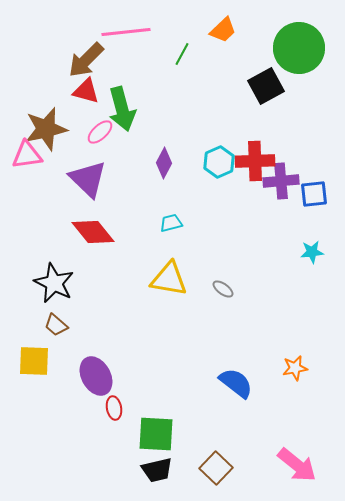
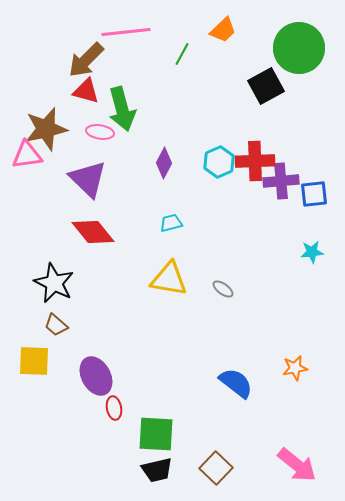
pink ellipse: rotated 52 degrees clockwise
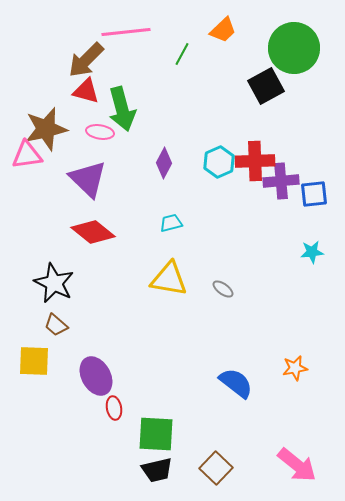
green circle: moved 5 px left
red diamond: rotated 12 degrees counterclockwise
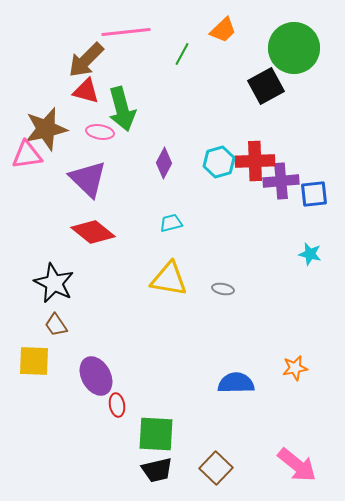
cyan hexagon: rotated 8 degrees clockwise
cyan star: moved 2 px left, 2 px down; rotated 20 degrees clockwise
gray ellipse: rotated 25 degrees counterclockwise
brown trapezoid: rotated 15 degrees clockwise
blue semicircle: rotated 39 degrees counterclockwise
red ellipse: moved 3 px right, 3 px up
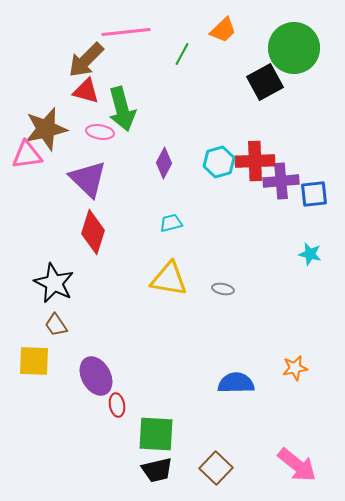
black square: moved 1 px left, 4 px up
red diamond: rotated 69 degrees clockwise
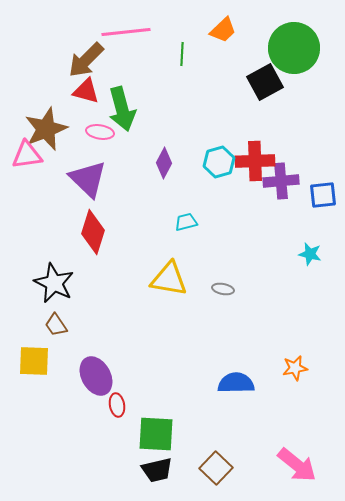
green line: rotated 25 degrees counterclockwise
brown star: rotated 9 degrees counterclockwise
blue square: moved 9 px right, 1 px down
cyan trapezoid: moved 15 px right, 1 px up
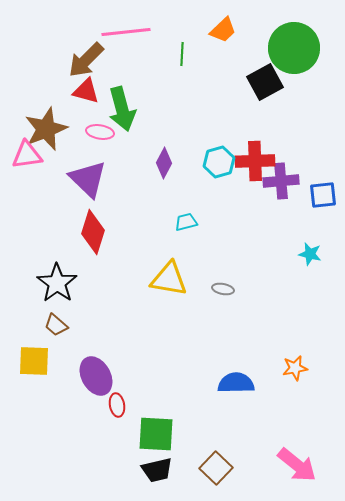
black star: moved 3 px right; rotated 9 degrees clockwise
brown trapezoid: rotated 15 degrees counterclockwise
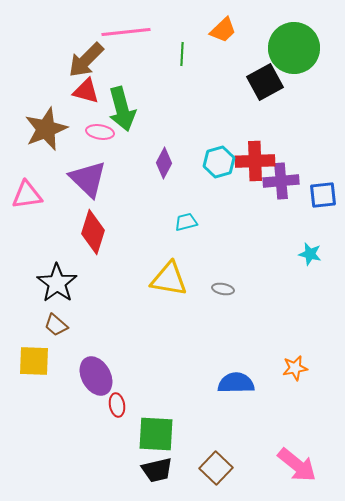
pink triangle: moved 40 px down
